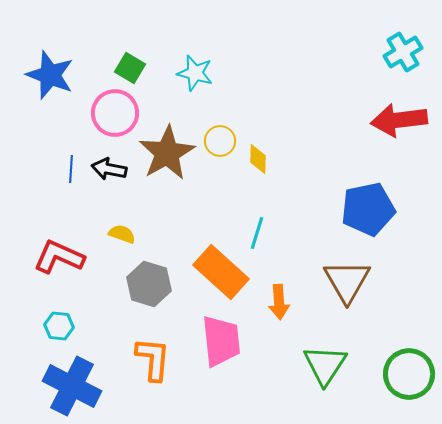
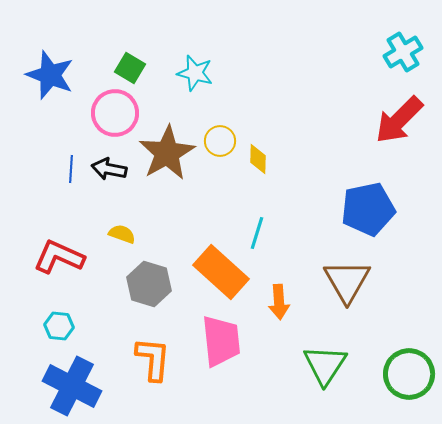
red arrow: rotated 38 degrees counterclockwise
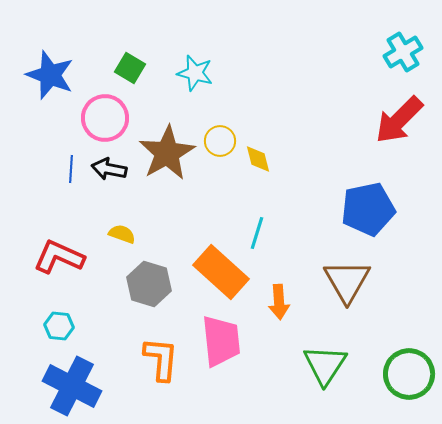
pink circle: moved 10 px left, 5 px down
yellow diamond: rotated 16 degrees counterclockwise
orange L-shape: moved 8 px right
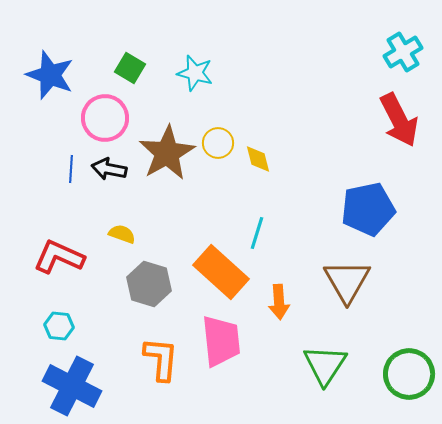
red arrow: rotated 72 degrees counterclockwise
yellow circle: moved 2 px left, 2 px down
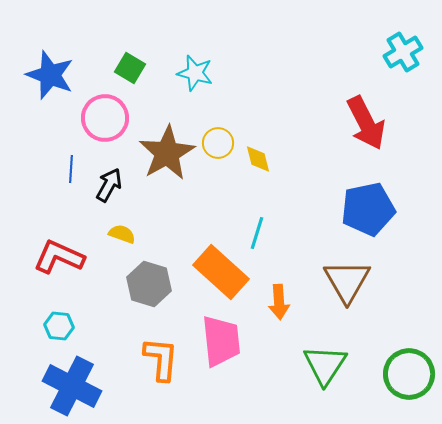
red arrow: moved 33 px left, 3 px down
black arrow: moved 16 px down; rotated 108 degrees clockwise
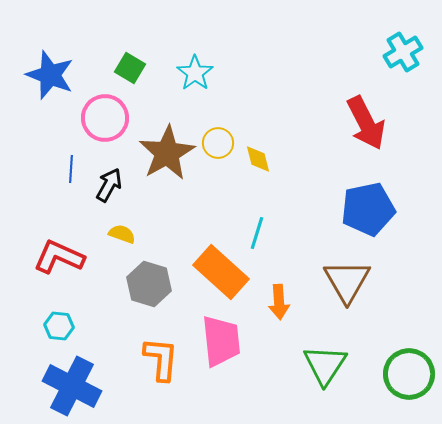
cyan star: rotated 21 degrees clockwise
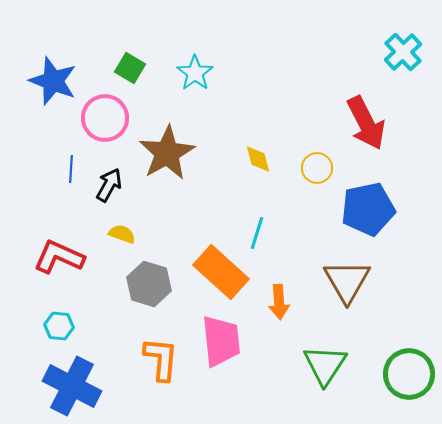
cyan cross: rotated 12 degrees counterclockwise
blue star: moved 3 px right, 6 px down
yellow circle: moved 99 px right, 25 px down
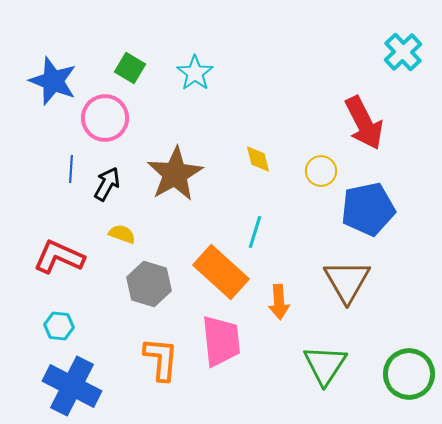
red arrow: moved 2 px left
brown star: moved 8 px right, 21 px down
yellow circle: moved 4 px right, 3 px down
black arrow: moved 2 px left, 1 px up
cyan line: moved 2 px left, 1 px up
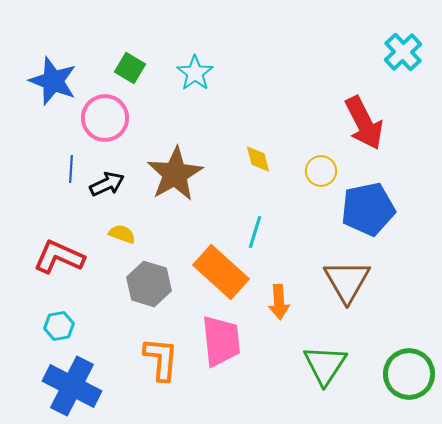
black arrow: rotated 36 degrees clockwise
cyan hexagon: rotated 16 degrees counterclockwise
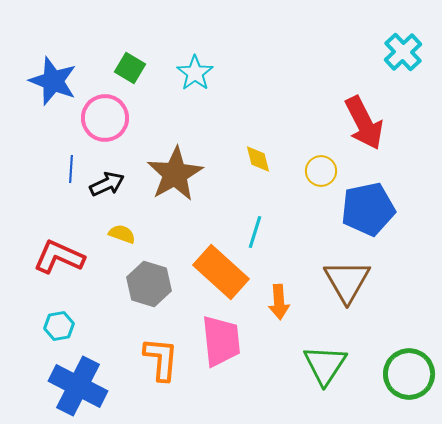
blue cross: moved 6 px right
